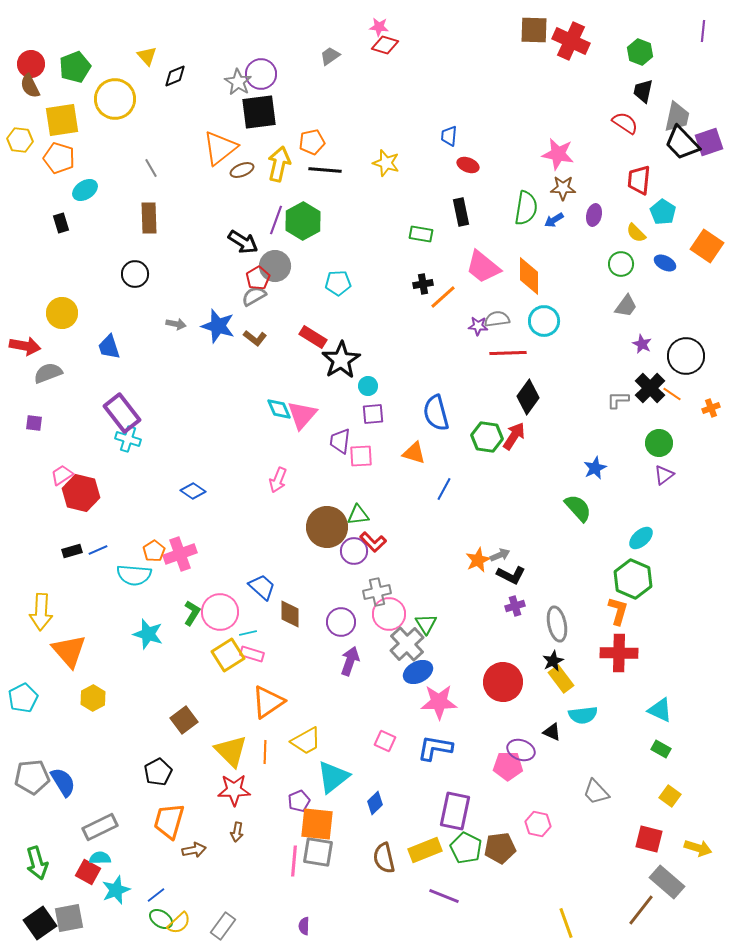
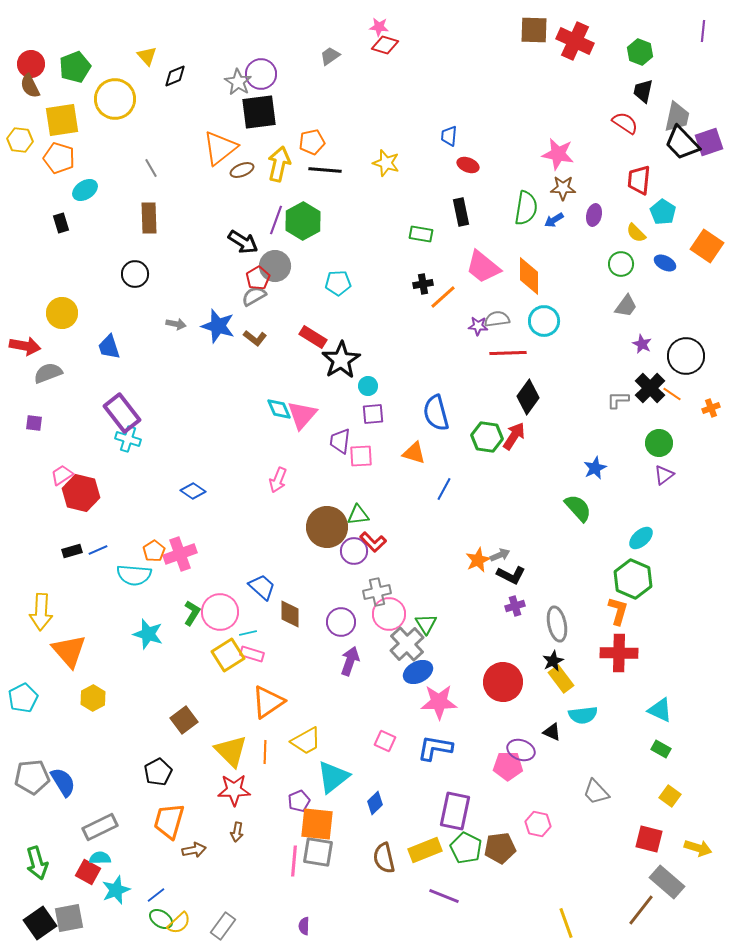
red cross at (571, 41): moved 4 px right
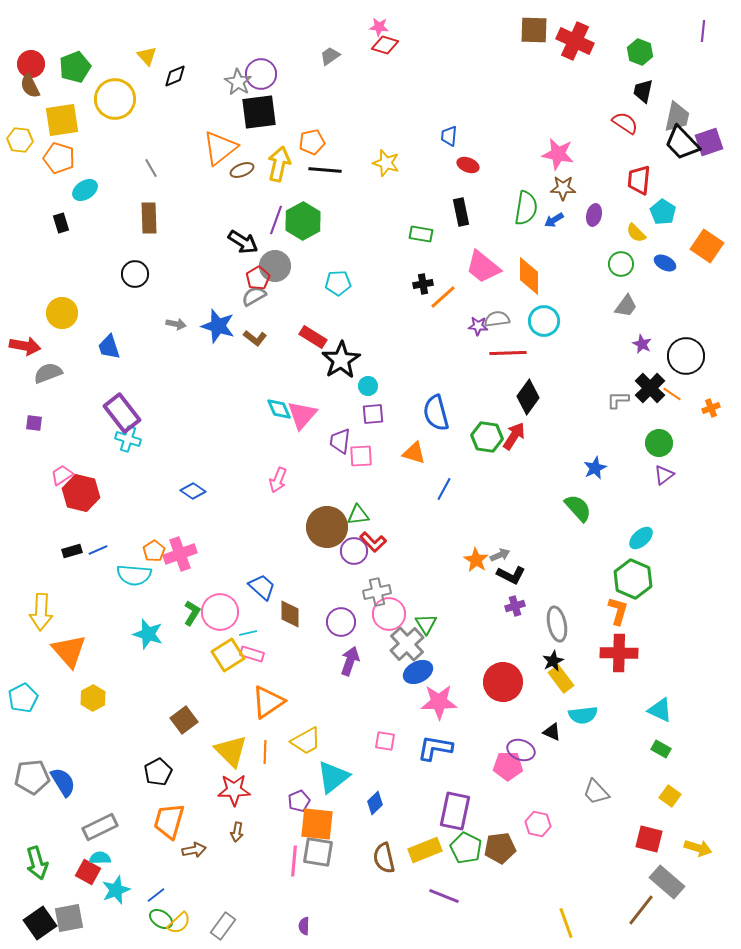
orange star at (478, 560): moved 2 px left; rotated 15 degrees counterclockwise
pink square at (385, 741): rotated 15 degrees counterclockwise
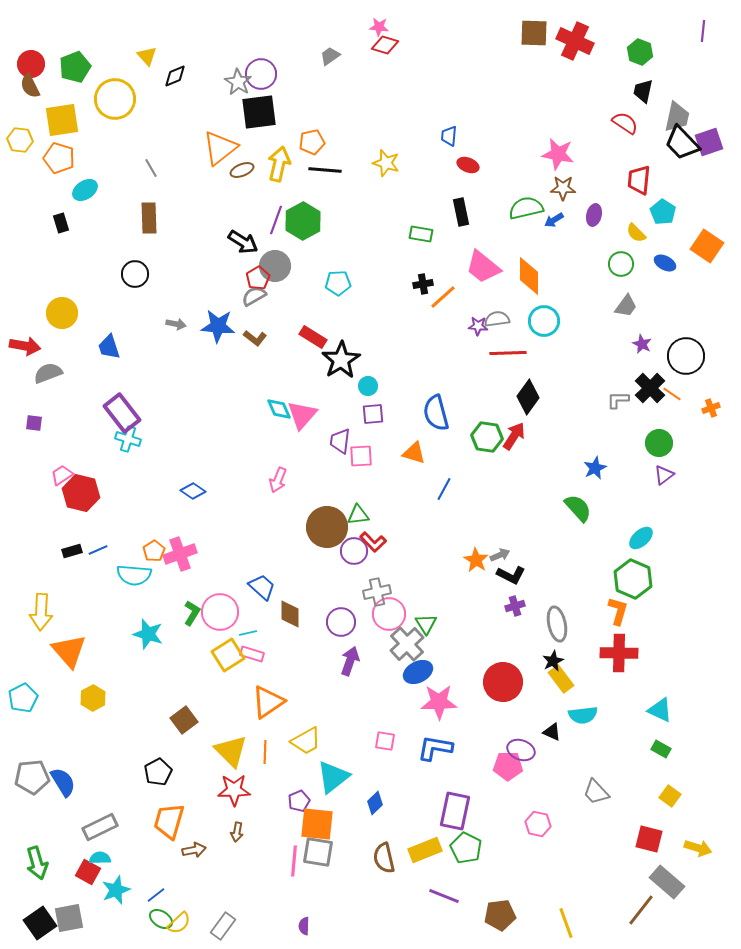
brown square at (534, 30): moved 3 px down
green semicircle at (526, 208): rotated 112 degrees counterclockwise
blue star at (218, 326): rotated 12 degrees counterclockwise
brown pentagon at (500, 848): moved 67 px down
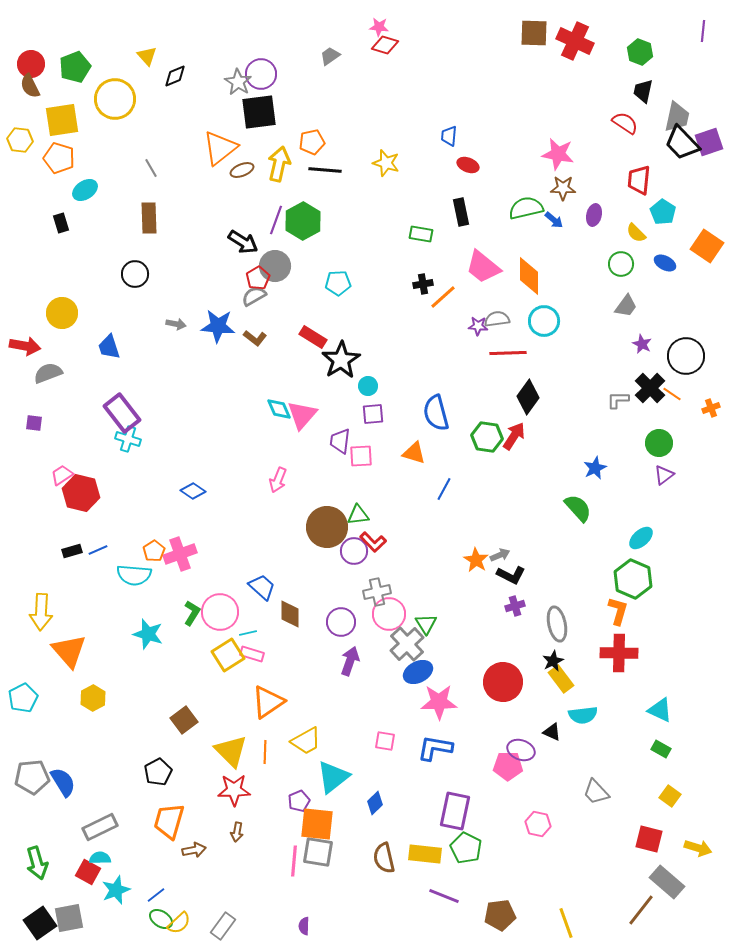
blue arrow at (554, 220): rotated 108 degrees counterclockwise
yellow rectangle at (425, 850): moved 4 px down; rotated 28 degrees clockwise
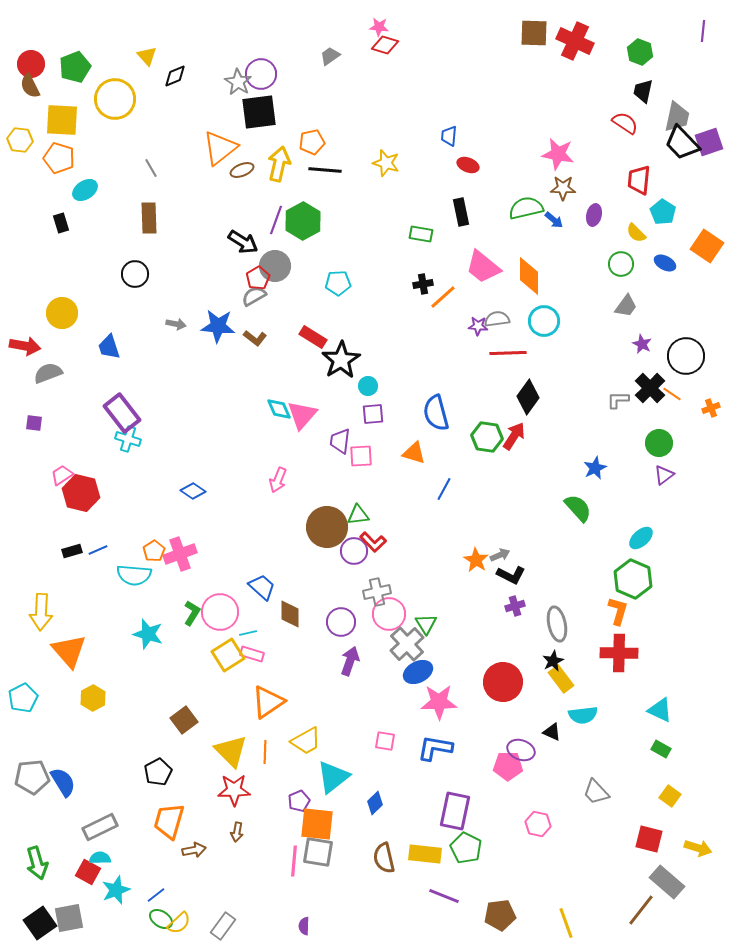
yellow square at (62, 120): rotated 12 degrees clockwise
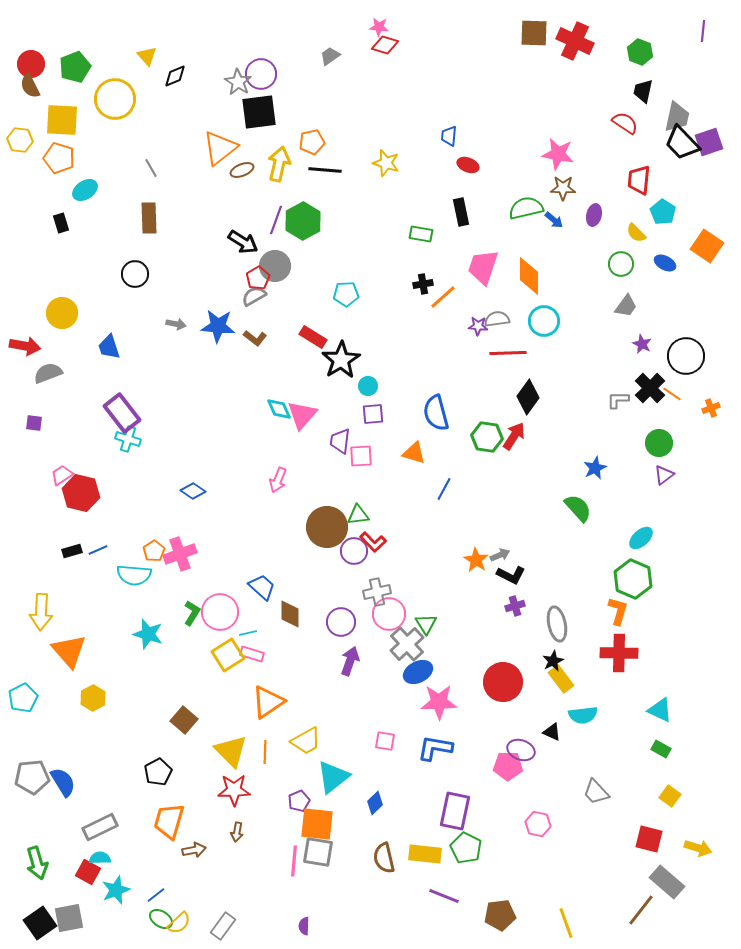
pink trapezoid at (483, 267): rotated 69 degrees clockwise
cyan pentagon at (338, 283): moved 8 px right, 11 px down
brown square at (184, 720): rotated 12 degrees counterclockwise
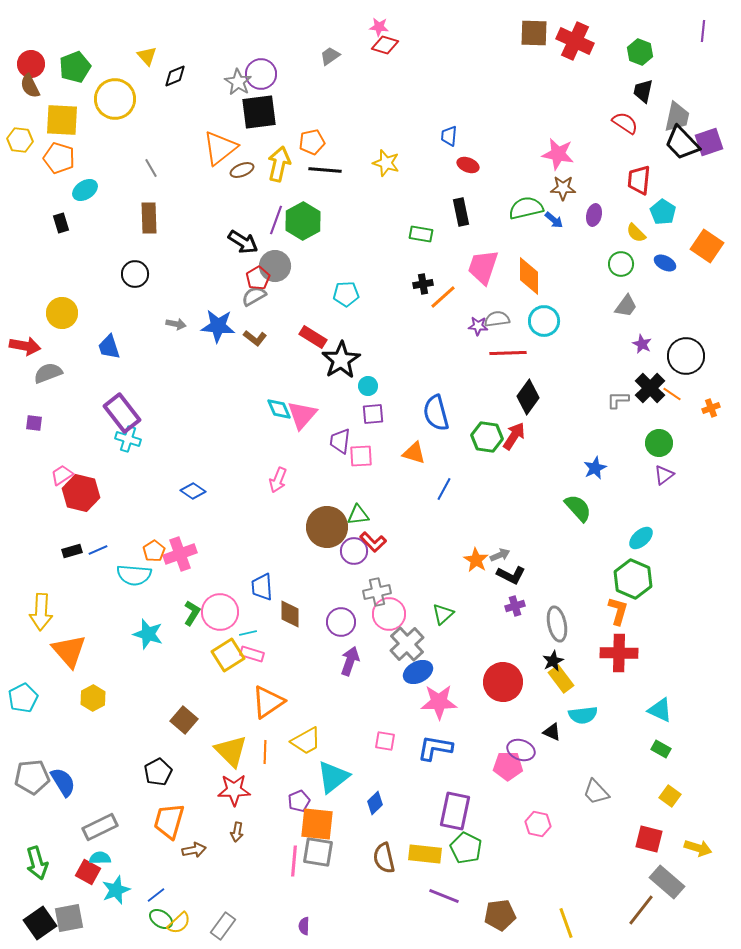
blue trapezoid at (262, 587): rotated 136 degrees counterclockwise
green triangle at (426, 624): moved 17 px right, 10 px up; rotated 20 degrees clockwise
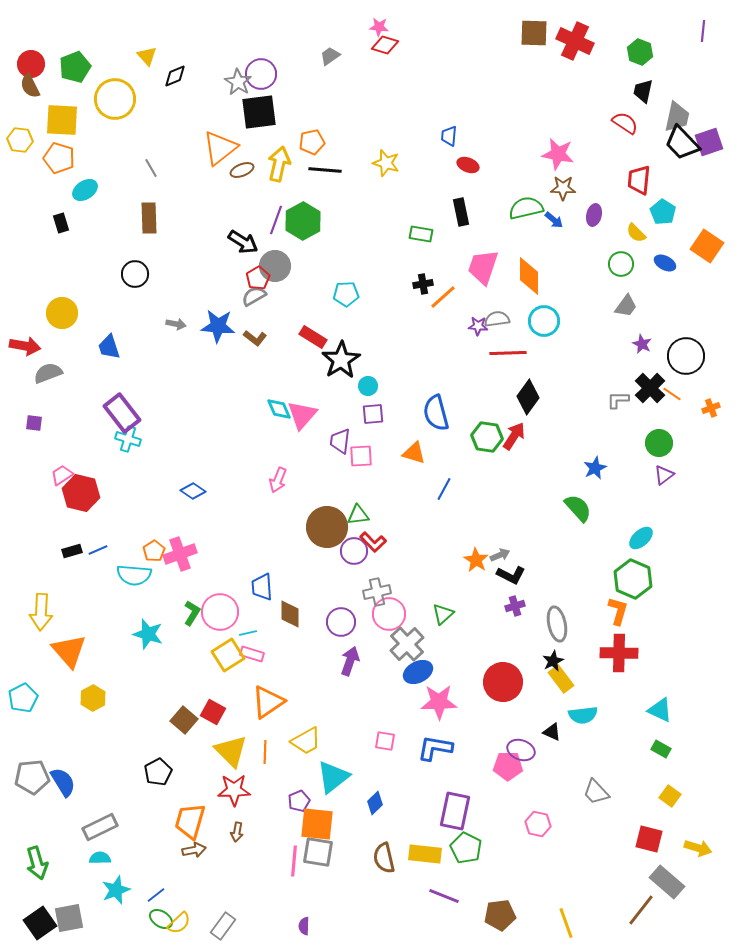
orange trapezoid at (169, 821): moved 21 px right
red square at (88, 872): moved 125 px right, 160 px up
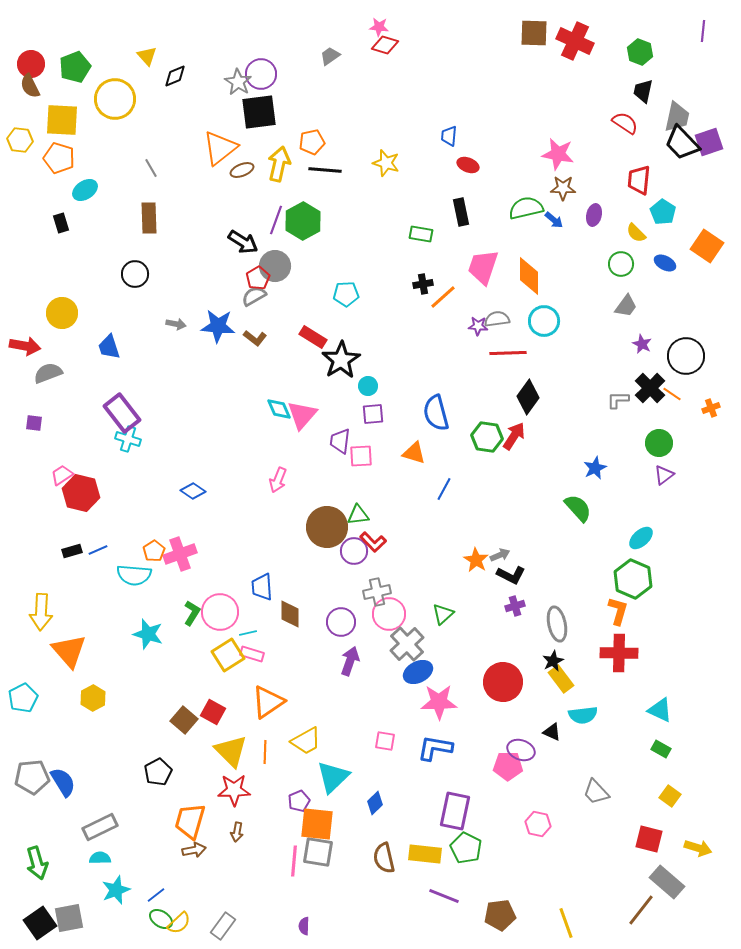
cyan triangle at (333, 777): rotated 6 degrees counterclockwise
